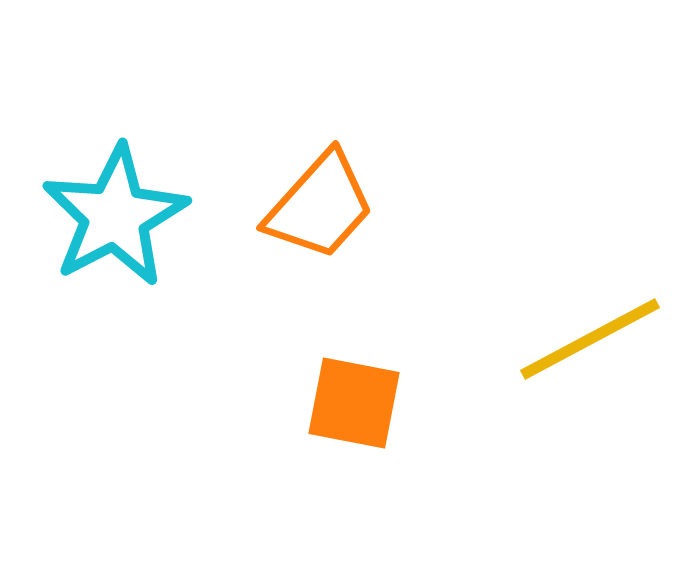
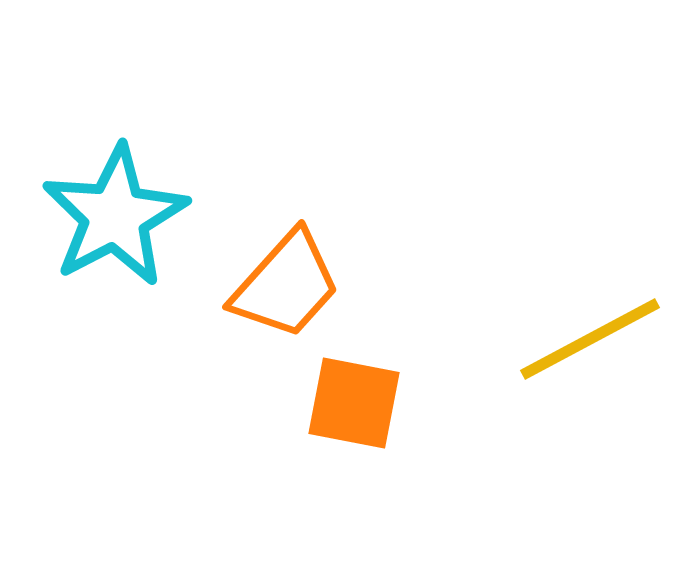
orange trapezoid: moved 34 px left, 79 px down
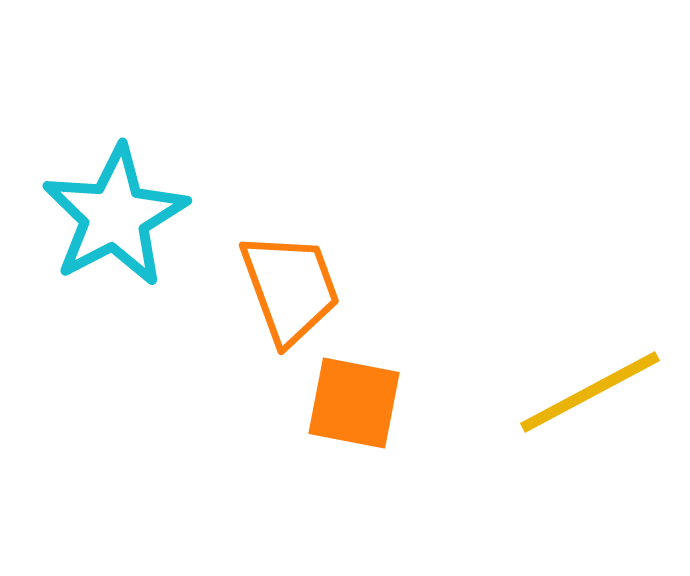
orange trapezoid: moved 4 px right, 3 px down; rotated 62 degrees counterclockwise
yellow line: moved 53 px down
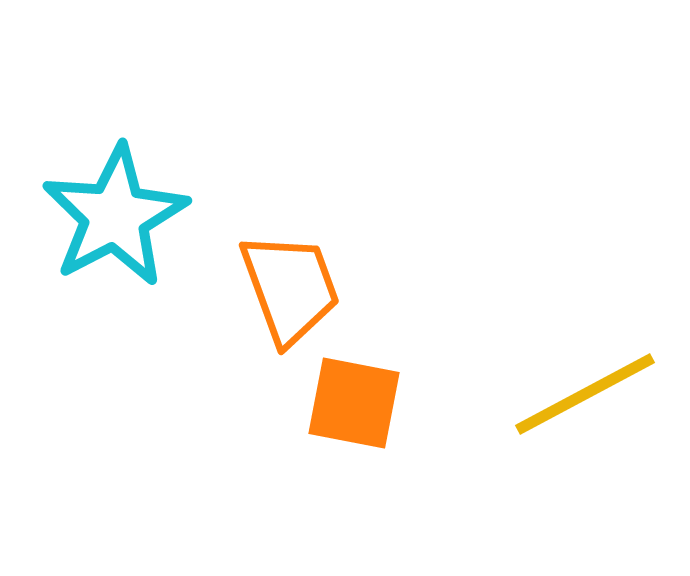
yellow line: moved 5 px left, 2 px down
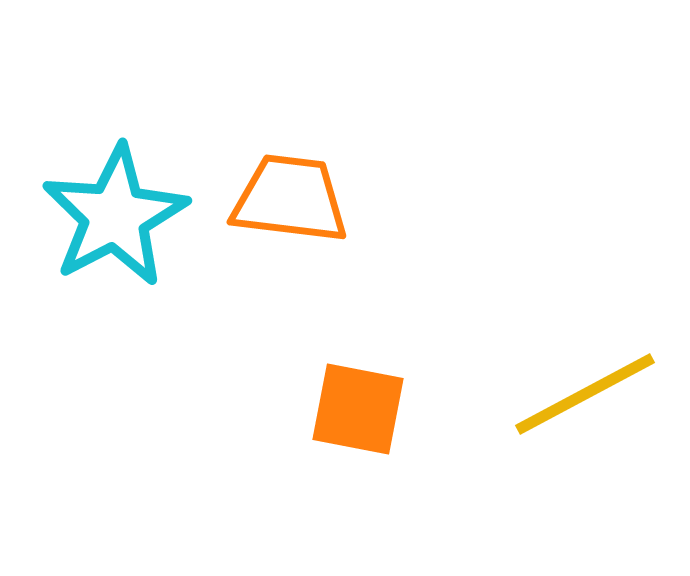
orange trapezoid: moved 89 px up; rotated 63 degrees counterclockwise
orange square: moved 4 px right, 6 px down
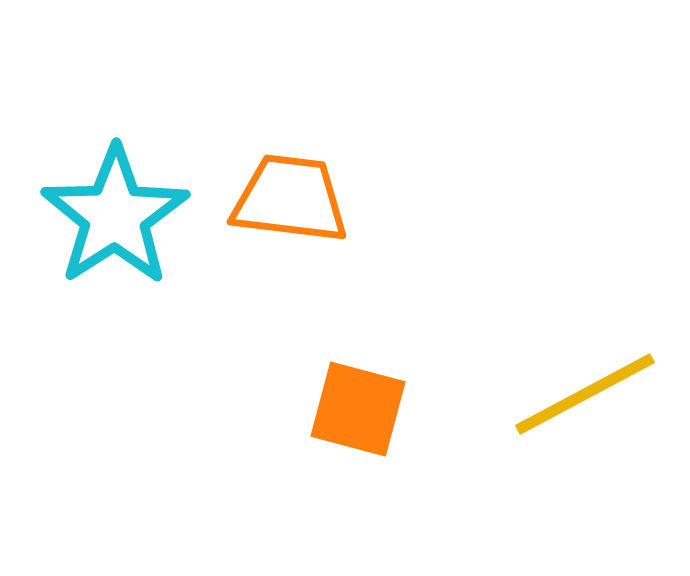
cyan star: rotated 5 degrees counterclockwise
orange square: rotated 4 degrees clockwise
